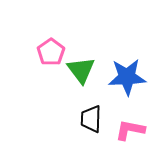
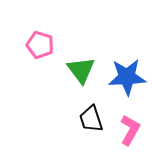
pink pentagon: moved 11 px left, 7 px up; rotated 20 degrees counterclockwise
black trapezoid: rotated 20 degrees counterclockwise
pink L-shape: rotated 108 degrees clockwise
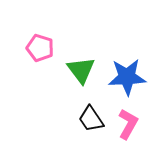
pink pentagon: moved 3 px down
black trapezoid: rotated 16 degrees counterclockwise
pink L-shape: moved 2 px left, 6 px up
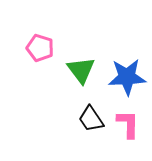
pink L-shape: rotated 28 degrees counterclockwise
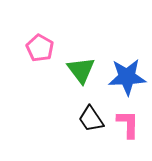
pink pentagon: rotated 12 degrees clockwise
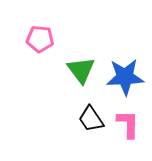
pink pentagon: moved 9 px up; rotated 24 degrees counterclockwise
blue star: moved 2 px left
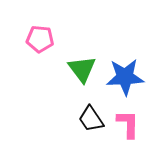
green triangle: moved 1 px right, 1 px up
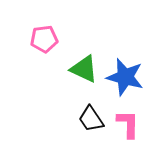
pink pentagon: moved 4 px right; rotated 12 degrees counterclockwise
green triangle: moved 2 px right; rotated 28 degrees counterclockwise
blue star: rotated 18 degrees clockwise
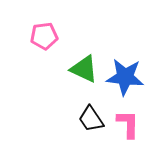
pink pentagon: moved 3 px up
blue star: rotated 9 degrees counterclockwise
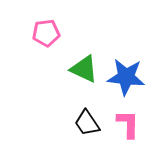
pink pentagon: moved 2 px right, 3 px up
blue star: moved 1 px right
black trapezoid: moved 4 px left, 4 px down
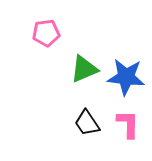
green triangle: rotated 48 degrees counterclockwise
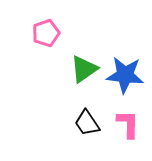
pink pentagon: rotated 12 degrees counterclockwise
green triangle: rotated 12 degrees counterclockwise
blue star: moved 1 px left, 2 px up
